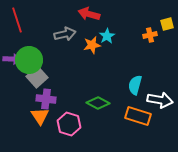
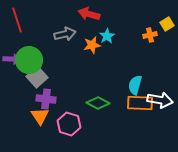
yellow square: rotated 16 degrees counterclockwise
orange rectangle: moved 2 px right, 13 px up; rotated 15 degrees counterclockwise
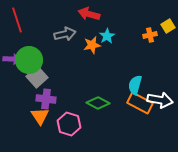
yellow square: moved 1 px right, 2 px down
orange rectangle: rotated 25 degrees clockwise
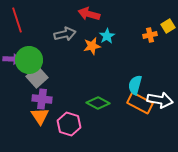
orange star: moved 1 px down
purple cross: moved 4 px left
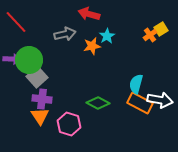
red line: moved 1 px left, 2 px down; rotated 25 degrees counterclockwise
yellow square: moved 7 px left, 3 px down
orange cross: rotated 24 degrees counterclockwise
cyan semicircle: moved 1 px right, 1 px up
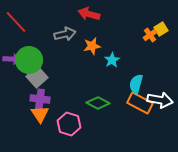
cyan star: moved 5 px right, 24 px down
purple cross: moved 2 px left
orange triangle: moved 2 px up
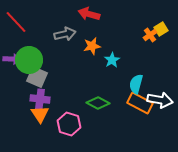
gray square: rotated 25 degrees counterclockwise
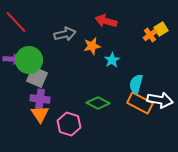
red arrow: moved 17 px right, 7 px down
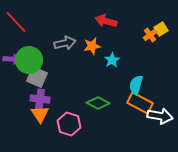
gray arrow: moved 9 px down
cyan semicircle: moved 1 px down
white arrow: moved 16 px down
